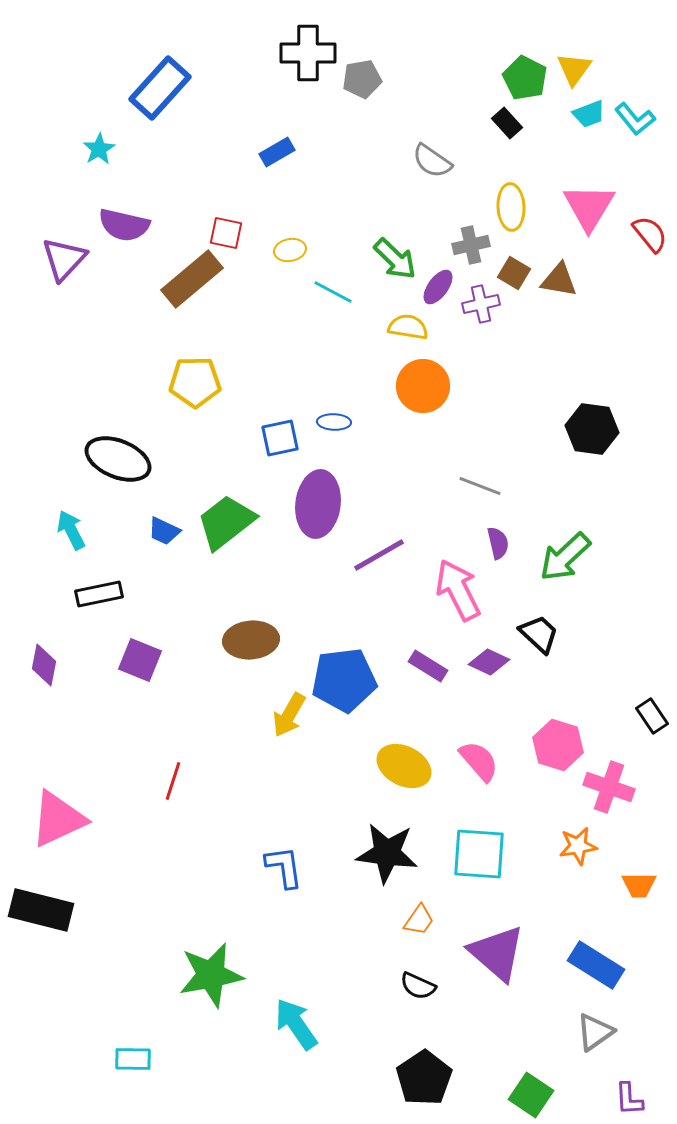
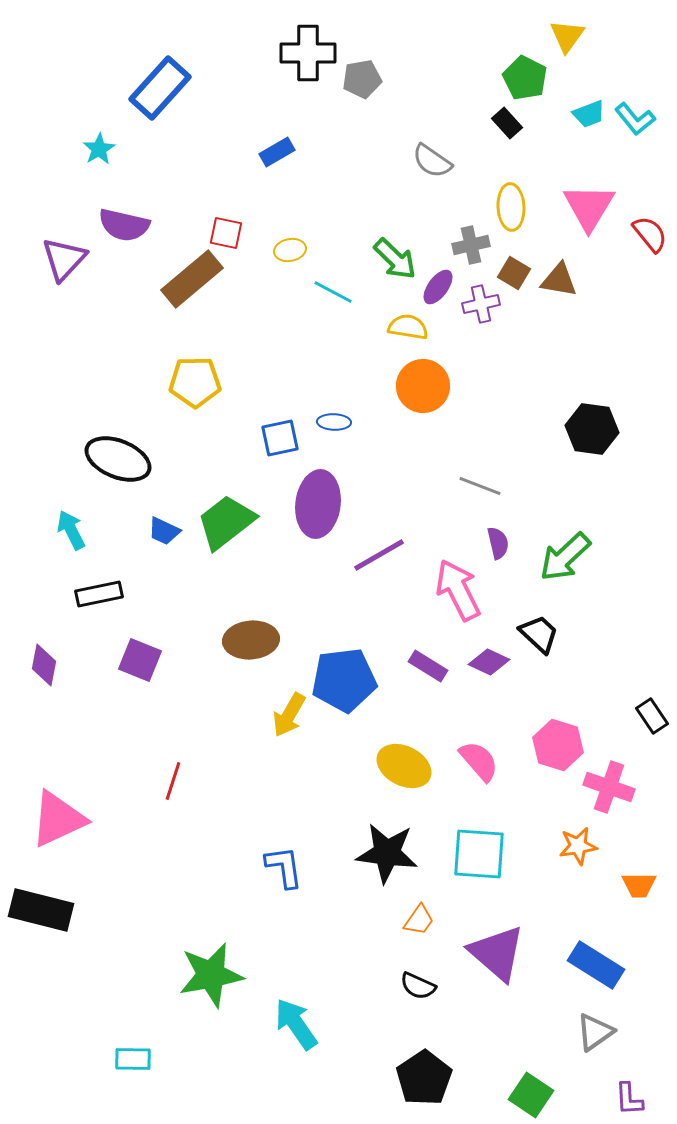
yellow triangle at (574, 69): moved 7 px left, 33 px up
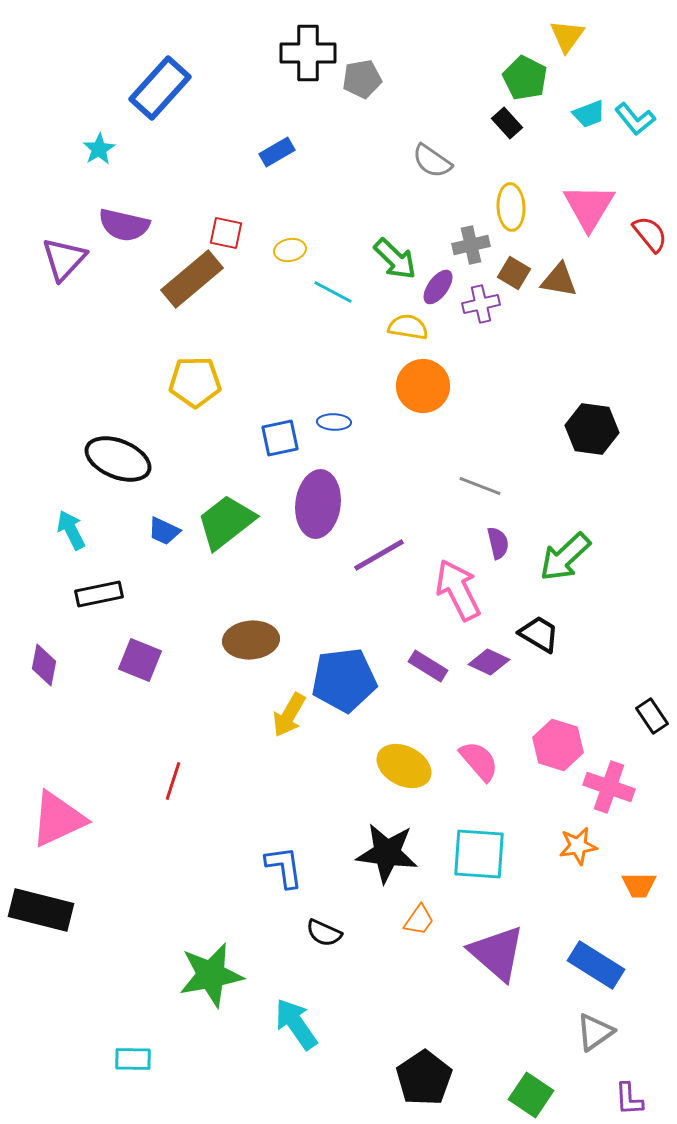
black trapezoid at (539, 634): rotated 12 degrees counterclockwise
black semicircle at (418, 986): moved 94 px left, 53 px up
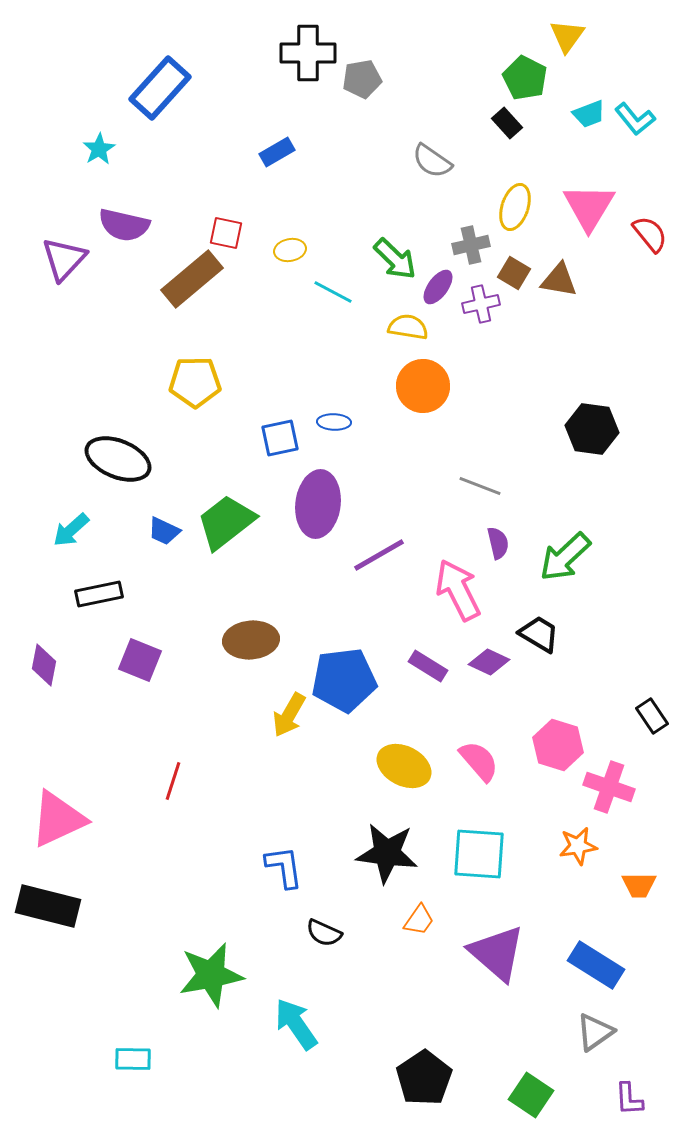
yellow ellipse at (511, 207): moved 4 px right; rotated 21 degrees clockwise
cyan arrow at (71, 530): rotated 105 degrees counterclockwise
black rectangle at (41, 910): moved 7 px right, 4 px up
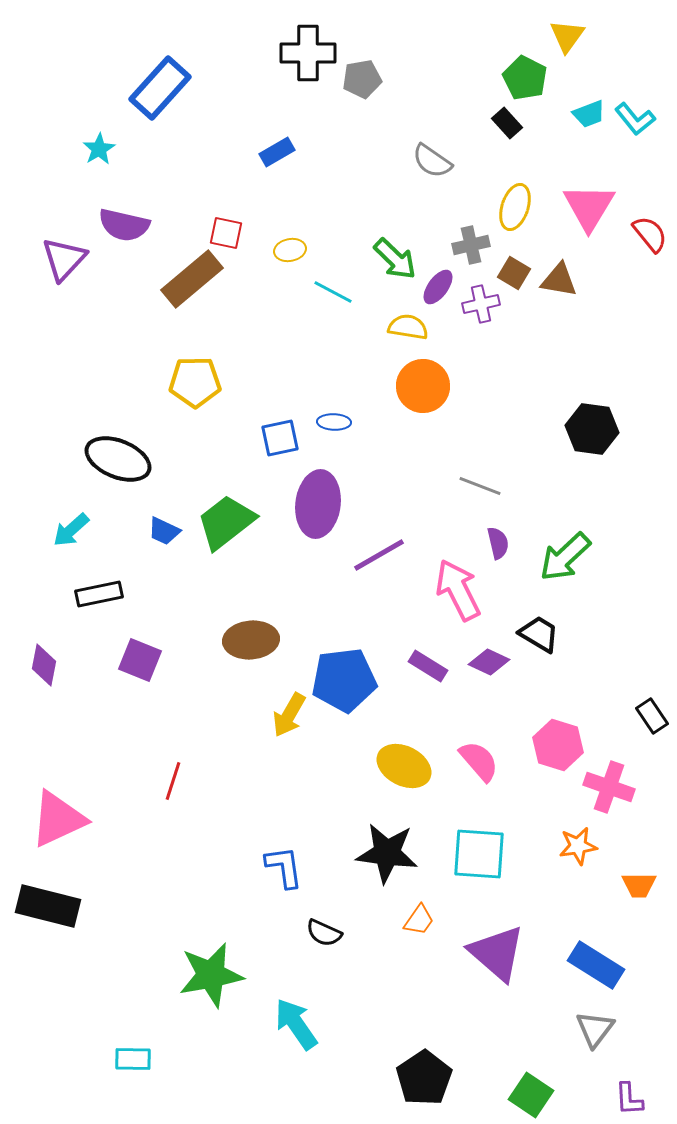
gray triangle at (595, 1032): moved 3 px up; rotated 18 degrees counterclockwise
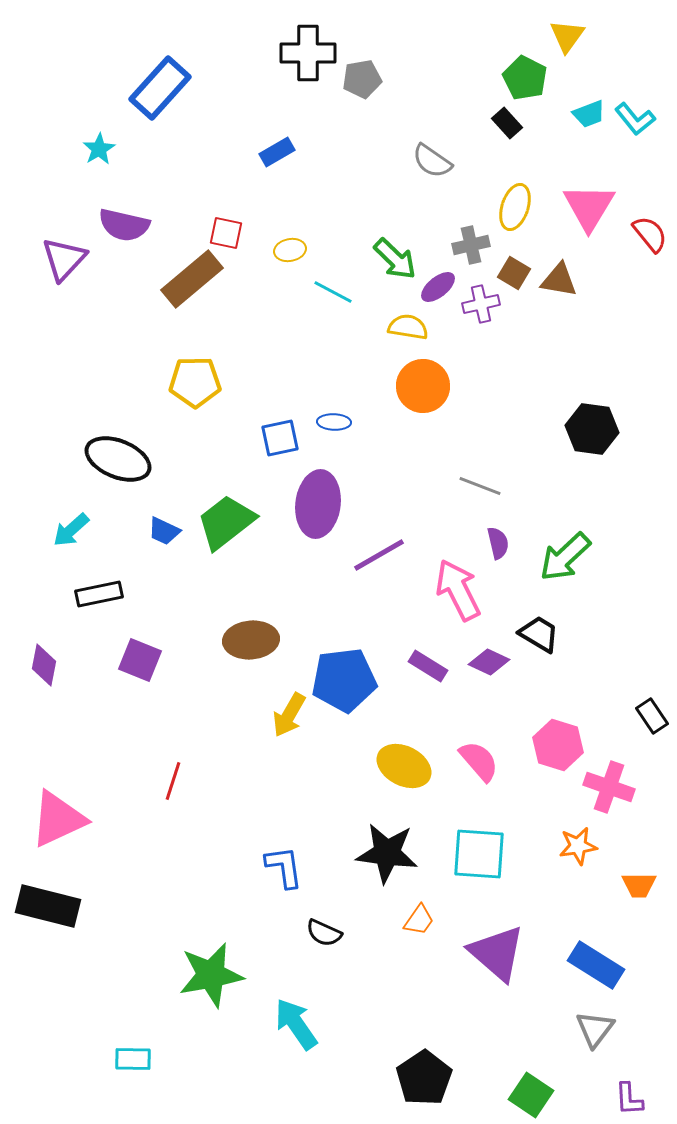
purple ellipse at (438, 287): rotated 15 degrees clockwise
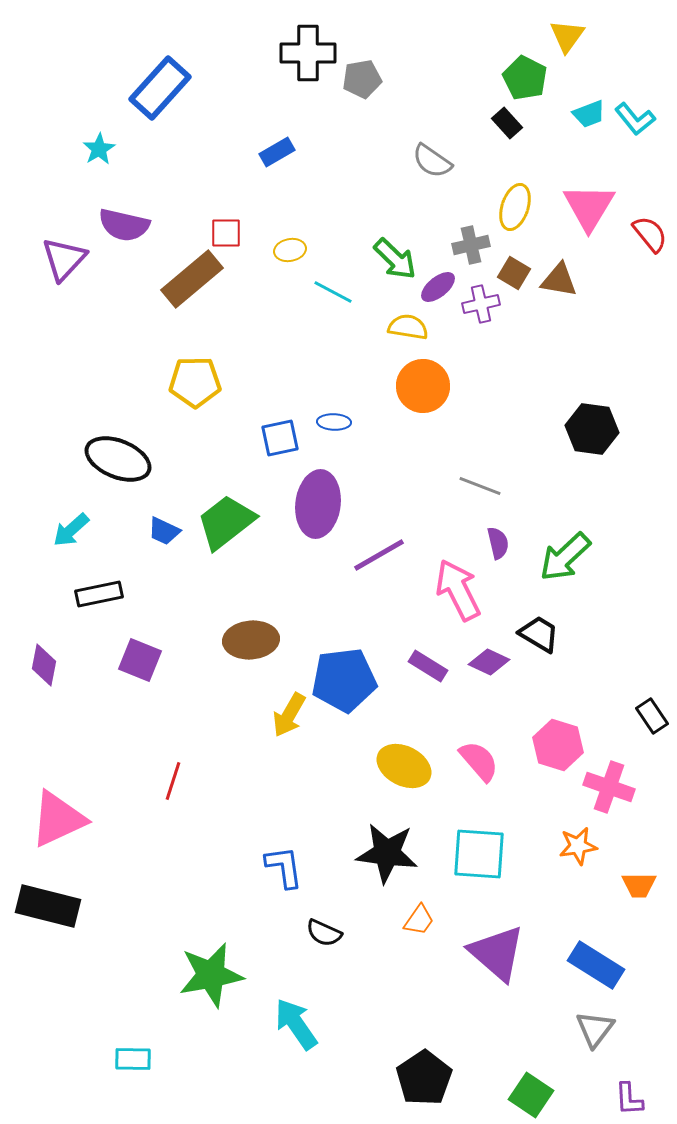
red square at (226, 233): rotated 12 degrees counterclockwise
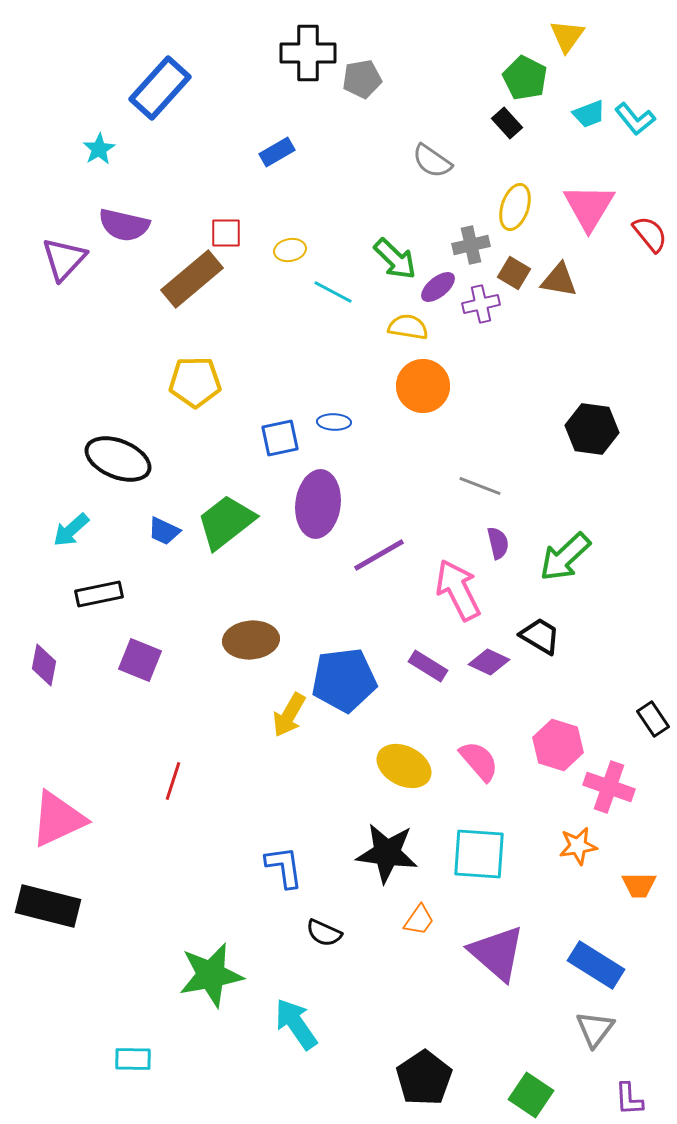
black trapezoid at (539, 634): moved 1 px right, 2 px down
black rectangle at (652, 716): moved 1 px right, 3 px down
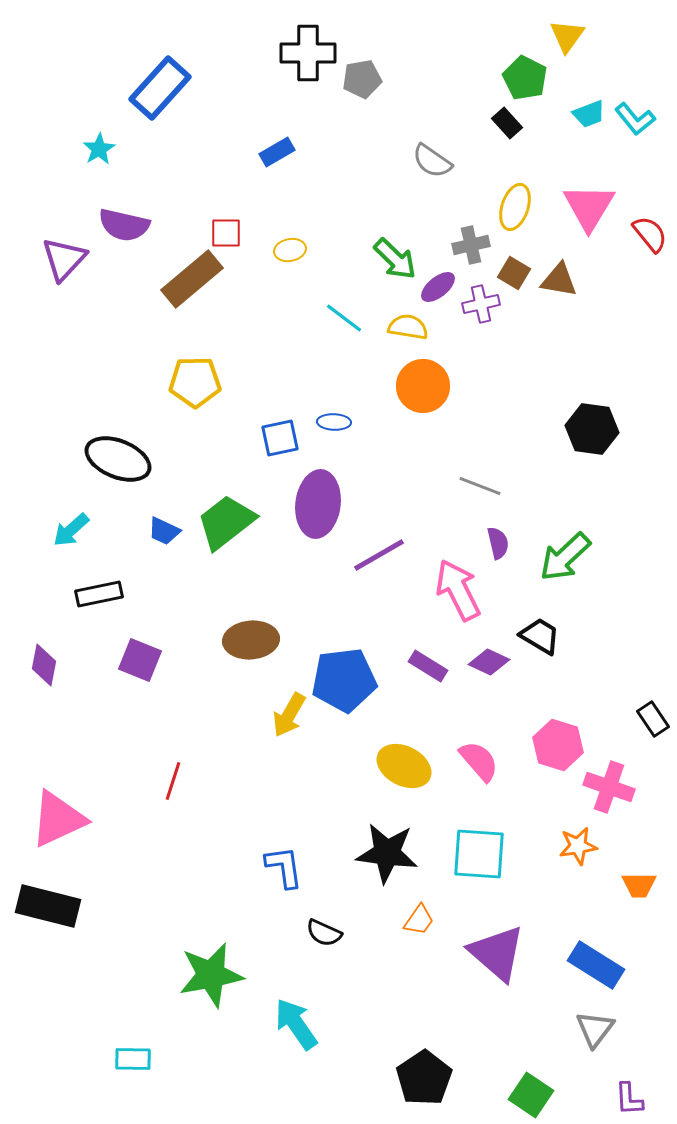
cyan line at (333, 292): moved 11 px right, 26 px down; rotated 9 degrees clockwise
